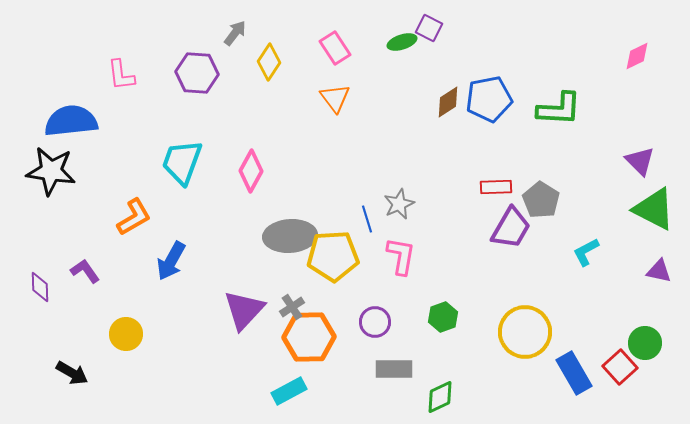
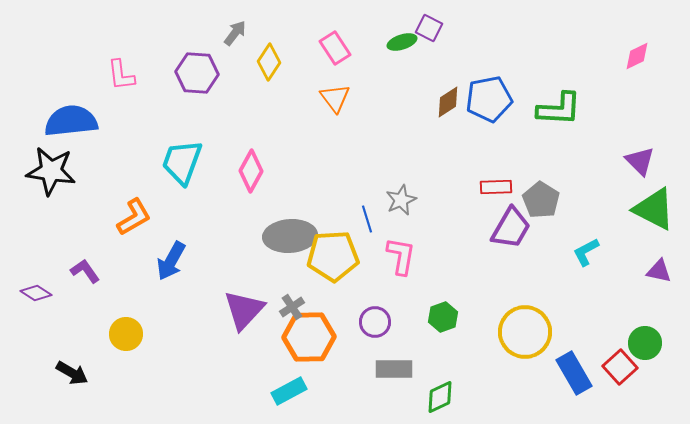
gray star at (399, 204): moved 2 px right, 4 px up
purple diamond at (40, 287): moved 4 px left, 6 px down; rotated 56 degrees counterclockwise
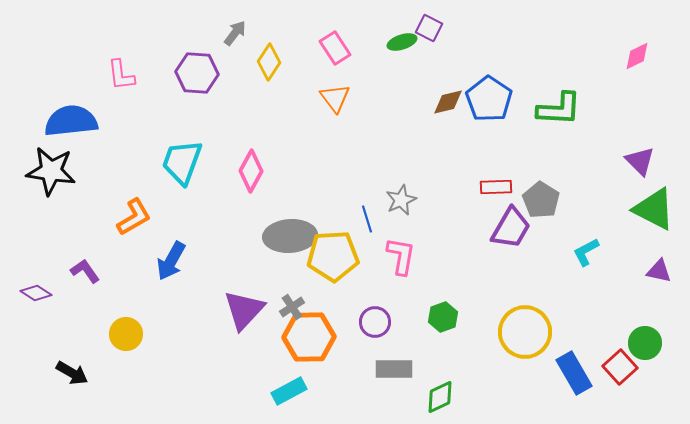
blue pentagon at (489, 99): rotated 27 degrees counterclockwise
brown diamond at (448, 102): rotated 20 degrees clockwise
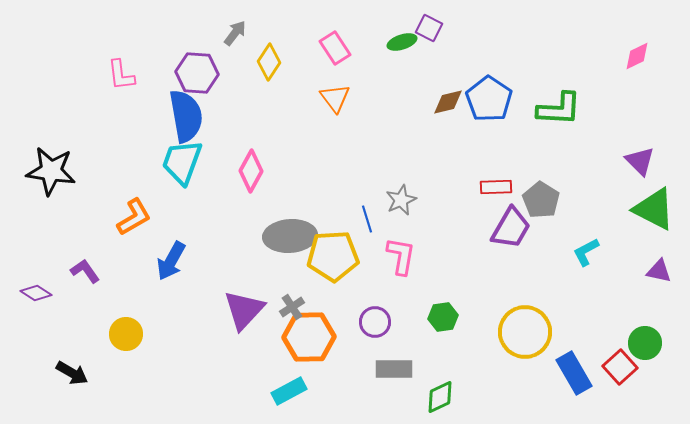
blue semicircle at (71, 121): moved 115 px right, 5 px up; rotated 86 degrees clockwise
green hexagon at (443, 317): rotated 12 degrees clockwise
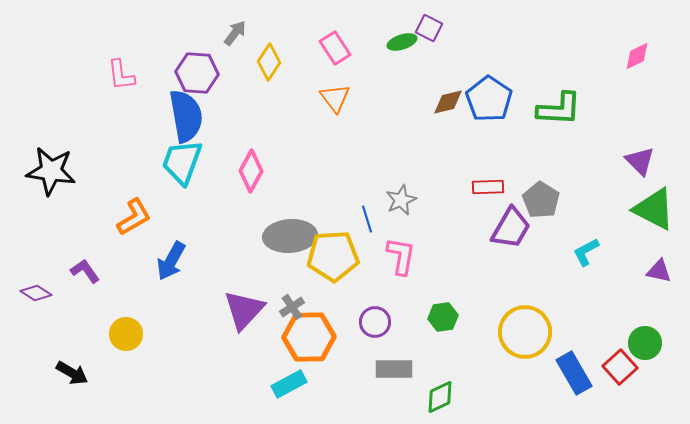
red rectangle at (496, 187): moved 8 px left
cyan rectangle at (289, 391): moved 7 px up
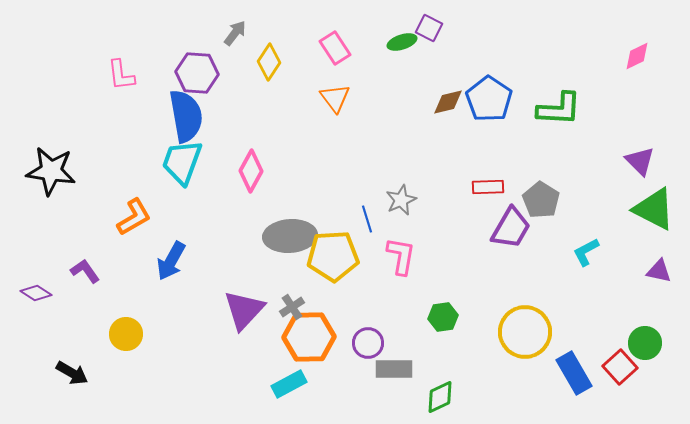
purple circle at (375, 322): moved 7 px left, 21 px down
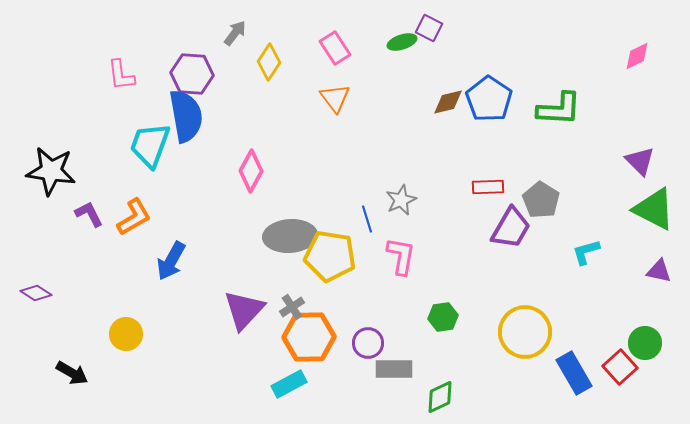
purple hexagon at (197, 73): moved 5 px left, 1 px down
cyan trapezoid at (182, 162): moved 32 px left, 17 px up
cyan L-shape at (586, 252): rotated 12 degrees clockwise
yellow pentagon at (333, 256): moved 3 px left; rotated 12 degrees clockwise
purple L-shape at (85, 271): moved 4 px right, 57 px up; rotated 8 degrees clockwise
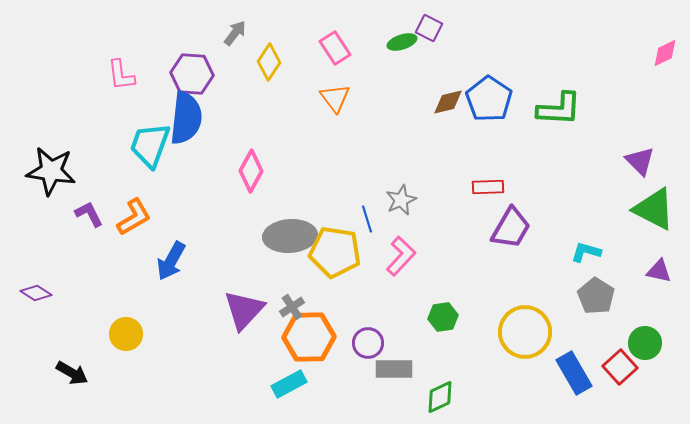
pink diamond at (637, 56): moved 28 px right, 3 px up
blue semicircle at (186, 116): moved 2 px down; rotated 16 degrees clockwise
gray pentagon at (541, 200): moved 55 px right, 96 px down
cyan L-shape at (586, 252): rotated 32 degrees clockwise
yellow pentagon at (330, 256): moved 5 px right, 4 px up
pink L-shape at (401, 256): rotated 33 degrees clockwise
